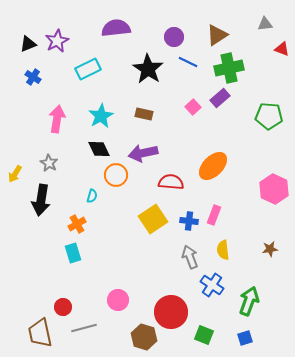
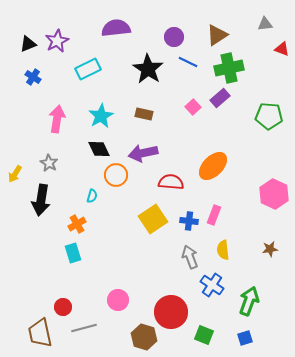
pink hexagon at (274, 189): moved 5 px down
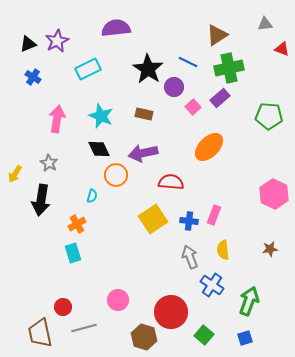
purple circle at (174, 37): moved 50 px down
cyan star at (101, 116): rotated 20 degrees counterclockwise
orange ellipse at (213, 166): moved 4 px left, 19 px up
green square at (204, 335): rotated 18 degrees clockwise
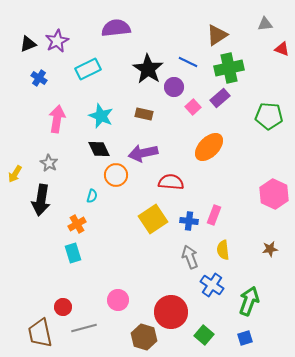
blue cross at (33, 77): moved 6 px right, 1 px down
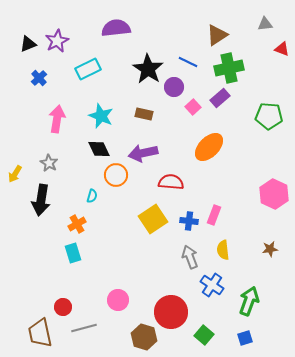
blue cross at (39, 78): rotated 14 degrees clockwise
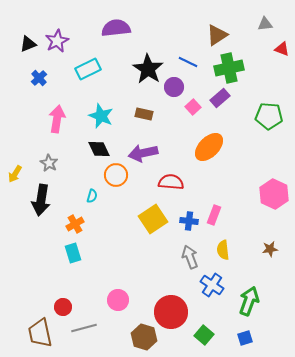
orange cross at (77, 224): moved 2 px left
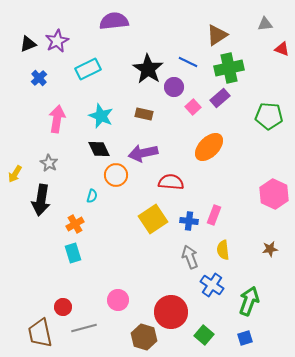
purple semicircle at (116, 28): moved 2 px left, 7 px up
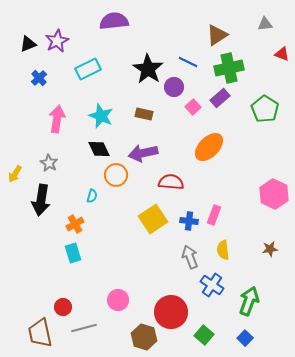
red triangle at (282, 49): moved 5 px down
green pentagon at (269, 116): moved 4 px left, 7 px up; rotated 28 degrees clockwise
blue square at (245, 338): rotated 28 degrees counterclockwise
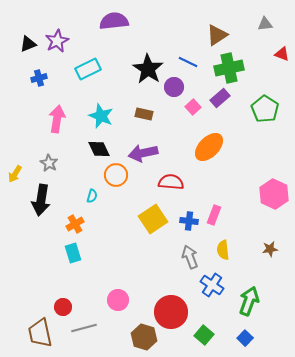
blue cross at (39, 78): rotated 28 degrees clockwise
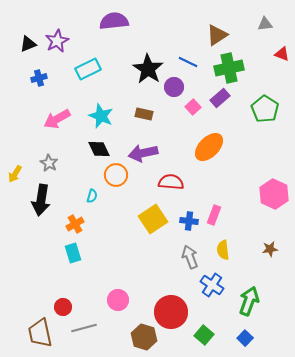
pink arrow at (57, 119): rotated 128 degrees counterclockwise
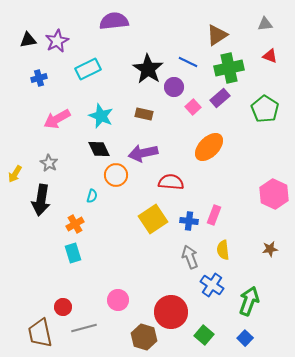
black triangle at (28, 44): moved 4 px up; rotated 12 degrees clockwise
red triangle at (282, 54): moved 12 px left, 2 px down
